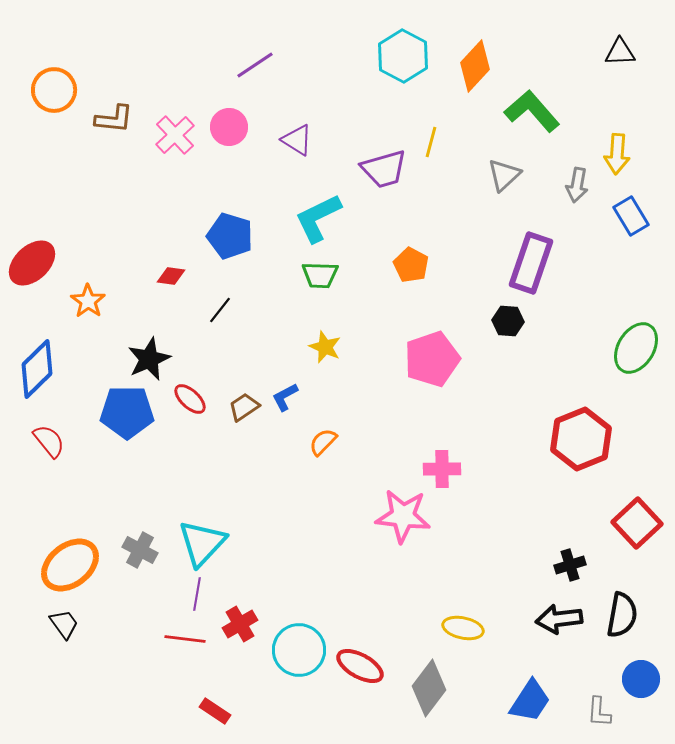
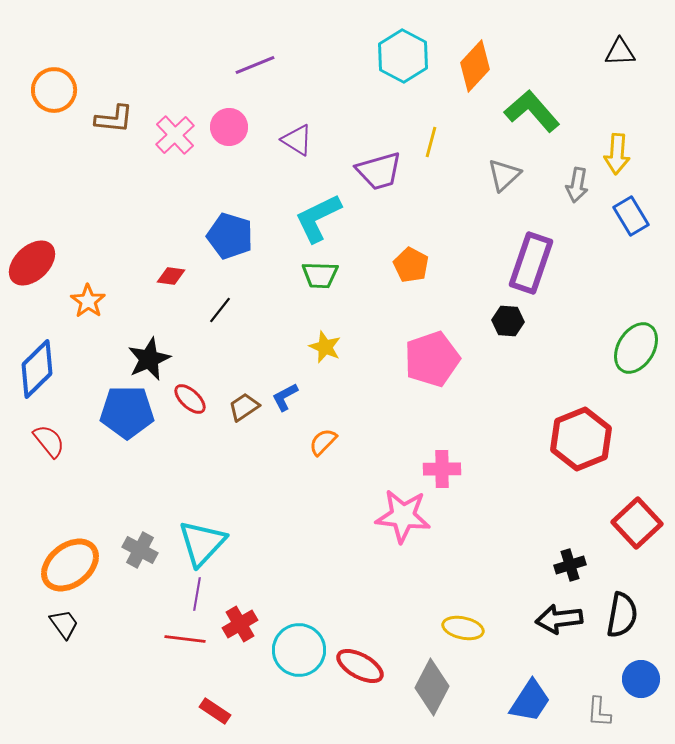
purple line at (255, 65): rotated 12 degrees clockwise
purple trapezoid at (384, 169): moved 5 px left, 2 px down
gray diamond at (429, 688): moved 3 px right, 1 px up; rotated 10 degrees counterclockwise
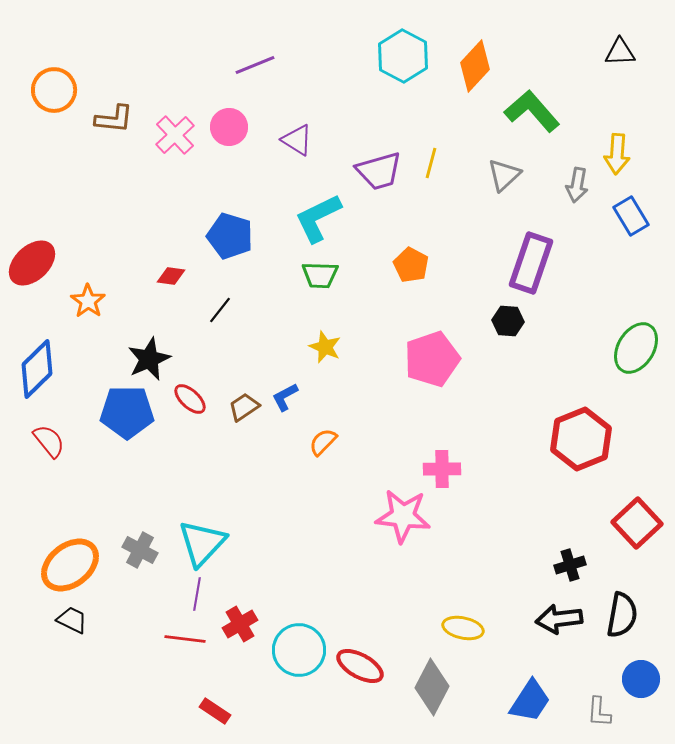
yellow line at (431, 142): moved 21 px down
black trapezoid at (64, 624): moved 8 px right, 4 px up; rotated 28 degrees counterclockwise
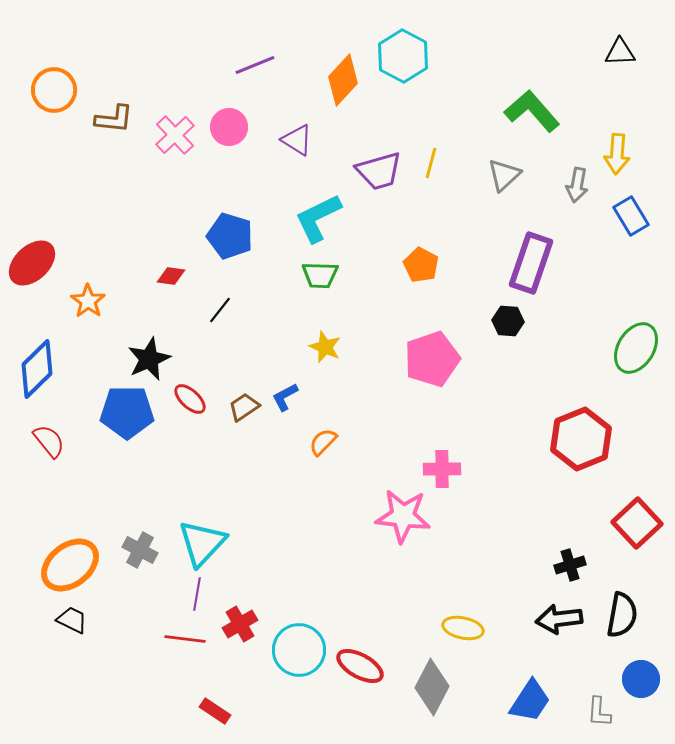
orange diamond at (475, 66): moved 132 px left, 14 px down
orange pentagon at (411, 265): moved 10 px right
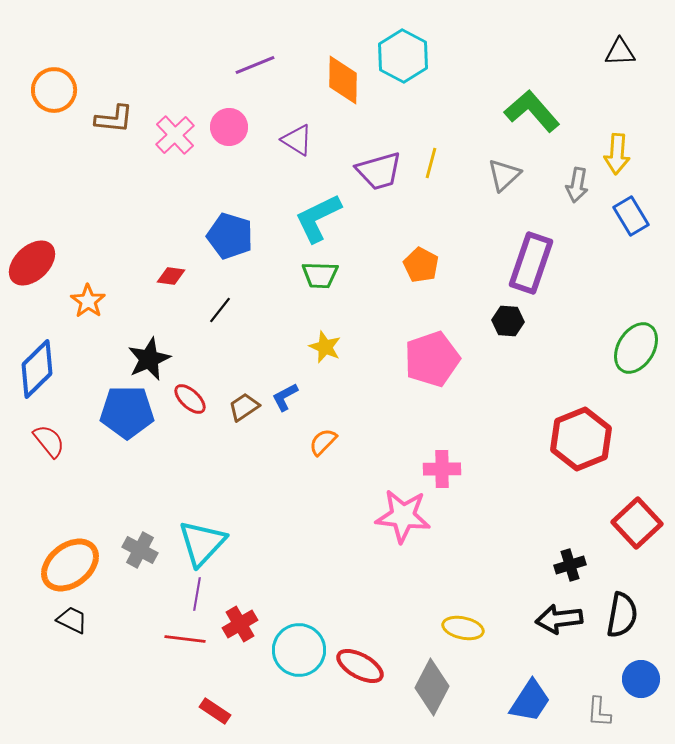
orange diamond at (343, 80): rotated 42 degrees counterclockwise
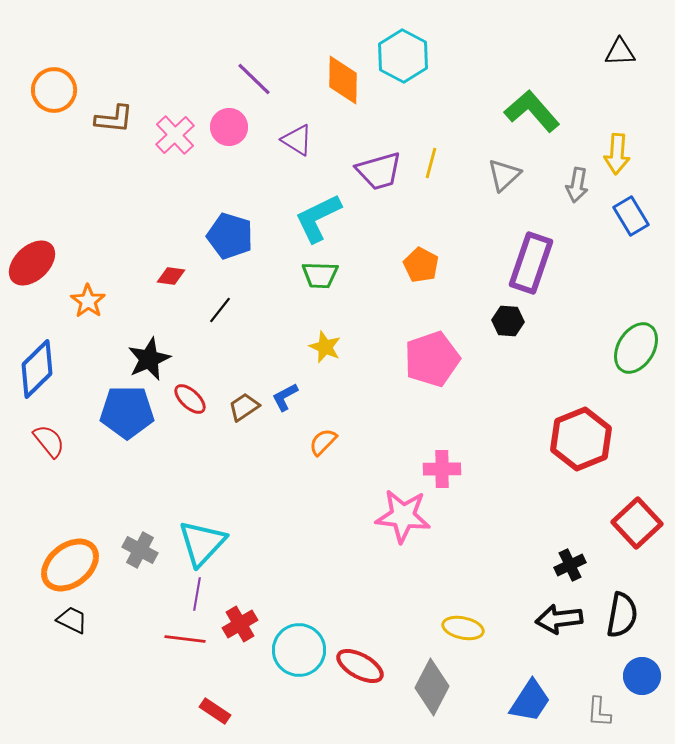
purple line at (255, 65): moved 1 px left, 14 px down; rotated 66 degrees clockwise
black cross at (570, 565): rotated 8 degrees counterclockwise
blue circle at (641, 679): moved 1 px right, 3 px up
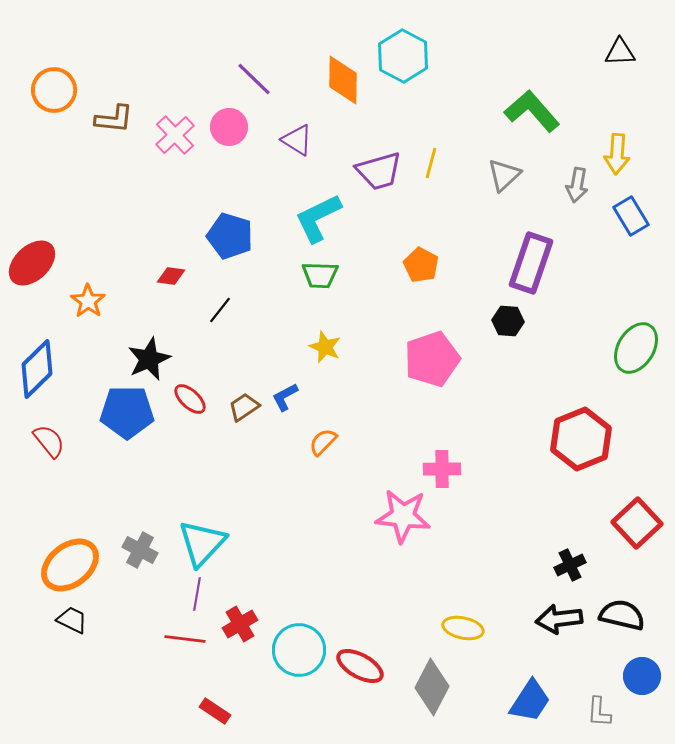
black semicircle at (622, 615): rotated 87 degrees counterclockwise
